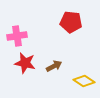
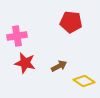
brown arrow: moved 5 px right
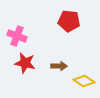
red pentagon: moved 2 px left, 1 px up
pink cross: rotated 30 degrees clockwise
brown arrow: rotated 28 degrees clockwise
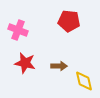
pink cross: moved 1 px right, 6 px up
yellow diamond: rotated 45 degrees clockwise
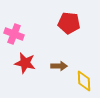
red pentagon: moved 2 px down
pink cross: moved 4 px left, 4 px down
yellow diamond: rotated 10 degrees clockwise
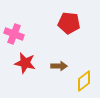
yellow diamond: rotated 55 degrees clockwise
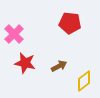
red pentagon: moved 1 px right
pink cross: rotated 24 degrees clockwise
brown arrow: rotated 28 degrees counterclockwise
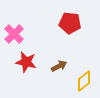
red star: moved 1 px right, 1 px up
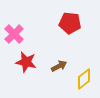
yellow diamond: moved 2 px up
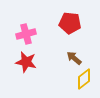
pink cross: moved 12 px right; rotated 30 degrees clockwise
brown arrow: moved 15 px right, 8 px up; rotated 112 degrees counterclockwise
